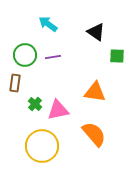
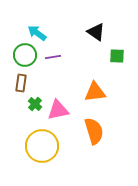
cyan arrow: moved 11 px left, 9 px down
brown rectangle: moved 6 px right
orange triangle: rotated 15 degrees counterclockwise
orange semicircle: moved 3 px up; rotated 24 degrees clockwise
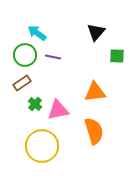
black triangle: rotated 36 degrees clockwise
purple line: rotated 21 degrees clockwise
brown rectangle: moved 1 px right; rotated 48 degrees clockwise
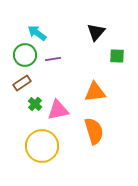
purple line: moved 2 px down; rotated 21 degrees counterclockwise
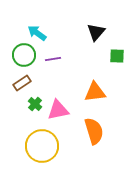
green circle: moved 1 px left
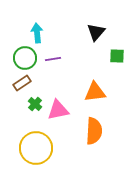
cyan arrow: rotated 48 degrees clockwise
green circle: moved 1 px right, 3 px down
orange semicircle: rotated 20 degrees clockwise
yellow circle: moved 6 px left, 2 px down
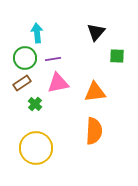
pink triangle: moved 27 px up
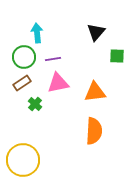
green circle: moved 1 px left, 1 px up
yellow circle: moved 13 px left, 12 px down
